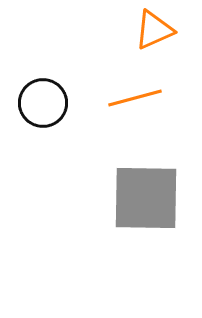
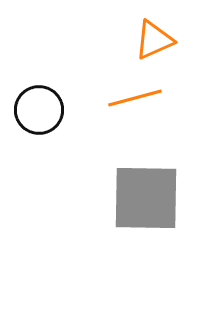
orange triangle: moved 10 px down
black circle: moved 4 px left, 7 px down
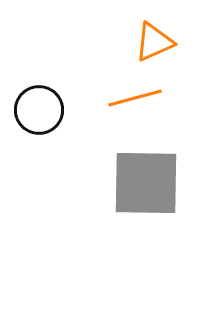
orange triangle: moved 2 px down
gray square: moved 15 px up
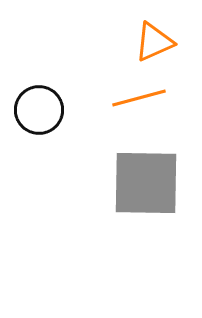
orange line: moved 4 px right
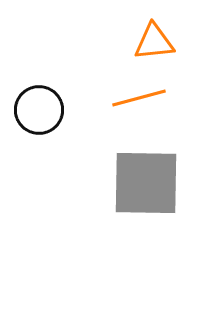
orange triangle: rotated 18 degrees clockwise
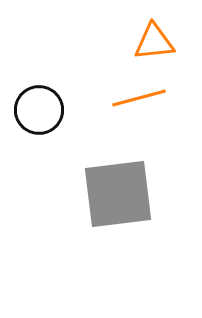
gray square: moved 28 px left, 11 px down; rotated 8 degrees counterclockwise
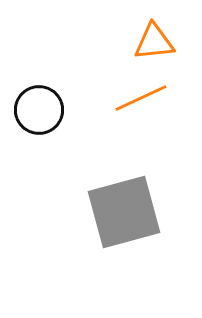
orange line: moved 2 px right; rotated 10 degrees counterclockwise
gray square: moved 6 px right, 18 px down; rotated 8 degrees counterclockwise
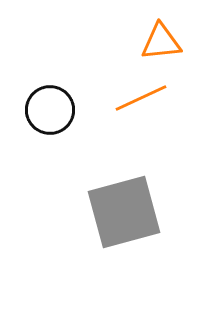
orange triangle: moved 7 px right
black circle: moved 11 px right
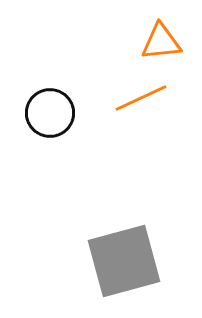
black circle: moved 3 px down
gray square: moved 49 px down
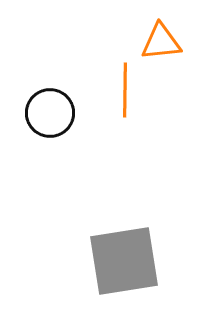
orange line: moved 16 px left, 8 px up; rotated 64 degrees counterclockwise
gray square: rotated 6 degrees clockwise
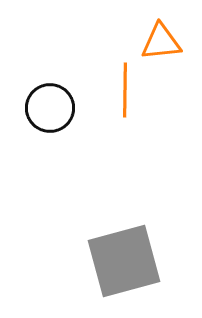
black circle: moved 5 px up
gray square: rotated 6 degrees counterclockwise
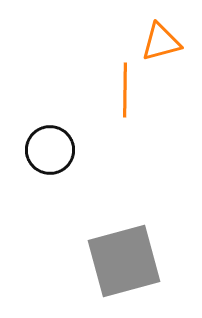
orange triangle: rotated 9 degrees counterclockwise
black circle: moved 42 px down
